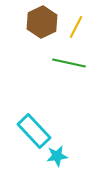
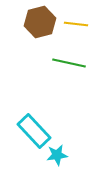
brown hexagon: moved 2 px left; rotated 12 degrees clockwise
yellow line: moved 3 px up; rotated 70 degrees clockwise
cyan star: moved 1 px up
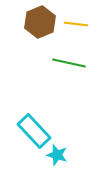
brown hexagon: rotated 8 degrees counterclockwise
cyan star: rotated 25 degrees clockwise
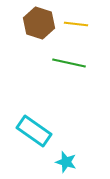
brown hexagon: moved 1 px left, 1 px down; rotated 20 degrees counterclockwise
cyan rectangle: rotated 12 degrees counterclockwise
cyan star: moved 9 px right, 7 px down
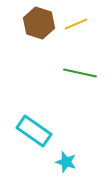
yellow line: rotated 30 degrees counterclockwise
green line: moved 11 px right, 10 px down
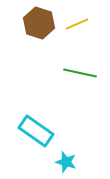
yellow line: moved 1 px right
cyan rectangle: moved 2 px right
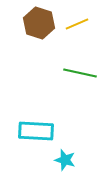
cyan rectangle: rotated 32 degrees counterclockwise
cyan star: moved 1 px left, 2 px up
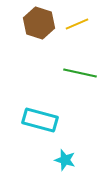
cyan rectangle: moved 4 px right, 11 px up; rotated 12 degrees clockwise
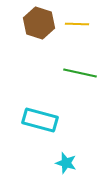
yellow line: rotated 25 degrees clockwise
cyan star: moved 1 px right, 3 px down
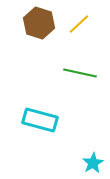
yellow line: moved 2 px right; rotated 45 degrees counterclockwise
cyan star: moved 27 px right; rotated 25 degrees clockwise
